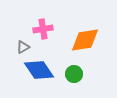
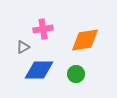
blue diamond: rotated 56 degrees counterclockwise
green circle: moved 2 px right
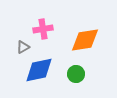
blue diamond: rotated 12 degrees counterclockwise
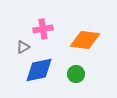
orange diamond: rotated 16 degrees clockwise
